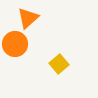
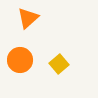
orange circle: moved 5 px right, 16 px down
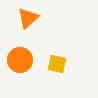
yellow square: moved 2 px left; rotated 36 degrees counterclockwise
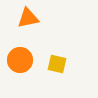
orange triangle: rotated 30 degrees clockwise
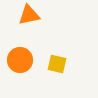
orange triangle: moved 1 px right, 3 px up
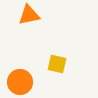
orange circle: moved 22 px down
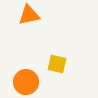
orange circle: moved 6 px right
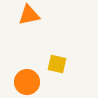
orange circle: moved 1 px right
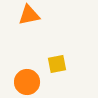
yellow square: rotated 24 degrees counterclockwise
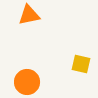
yellow square: moved 24 px right; rotated 24 degrees clockwise
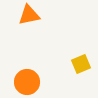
yellow square: rotated 36 degrees counterclockwise
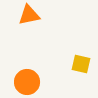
yellow square: rotated 36 degrees clockwise
